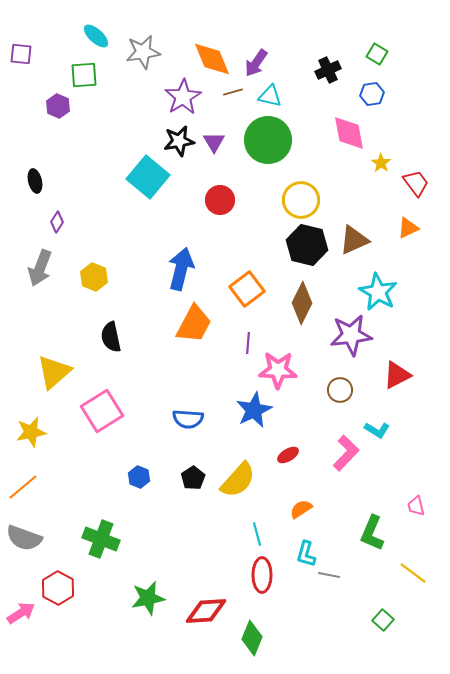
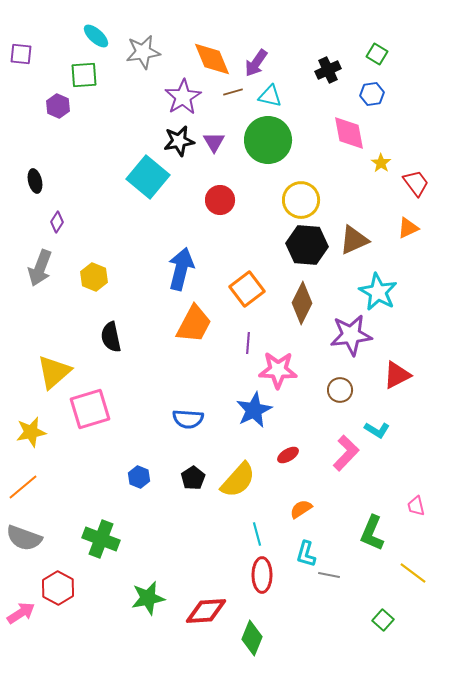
black hexagon at (307, 245): rotated 9 degrees counterclockwise
pink square at (102, 411): moved 12 px left, 2 px up; rotated 15 degrees clockwise
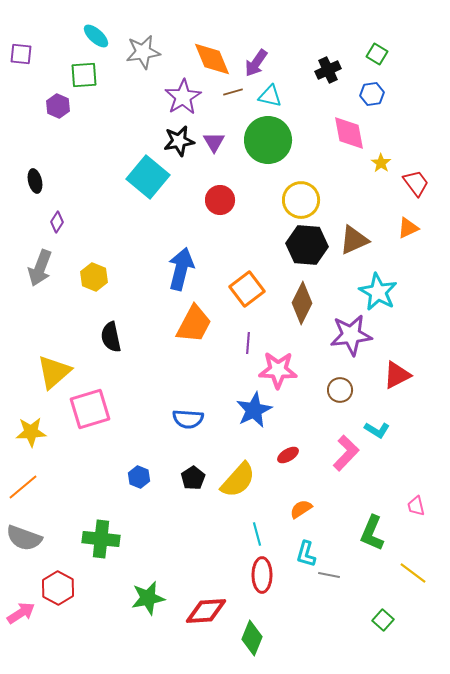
yellow star at (31, 432): rotated 8 degrees clockwise
green cross at (101, 539): rotated 15 degrees counterclockwise
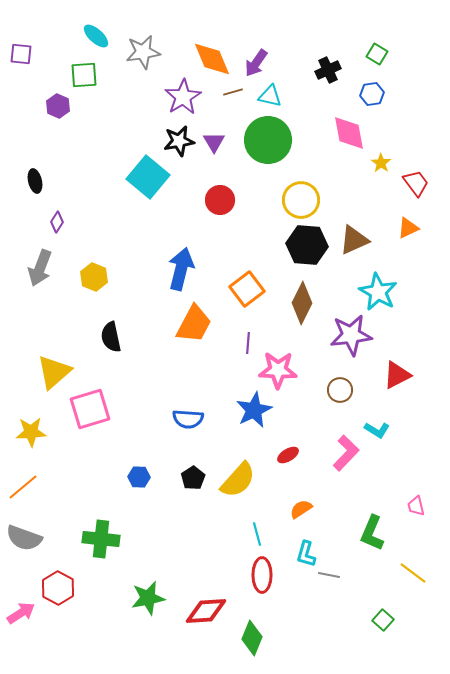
blue hexagon at (139, 477): rotated 20 degrees counterclockwise
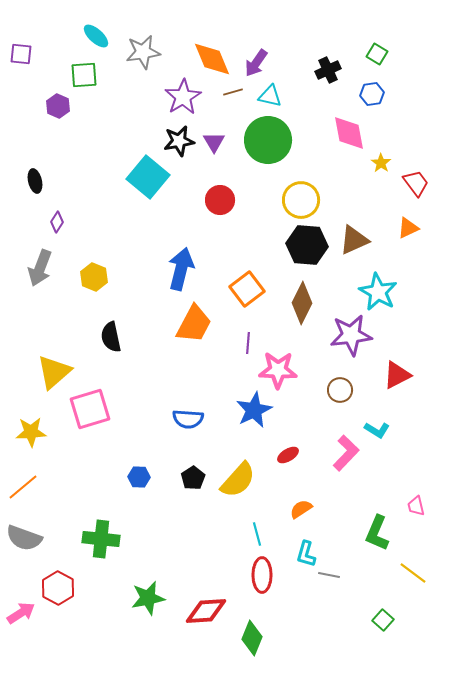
green L-shape at (372, 533): moved 5 px right
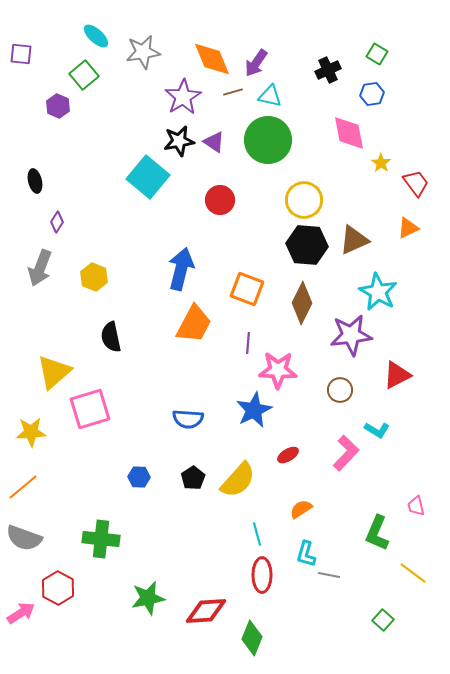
green square at (84, 75): rotated 36 degrees counterclockwise
purple triangle at (214, 142): rotated 25 degrees counterclockwise
yellow circle at (301, 200): moved 3 px right
orange square at (247, 289): rotated 32 degrees counterclockwise
